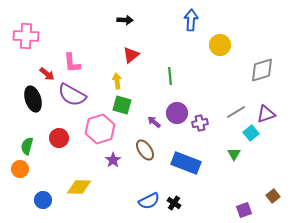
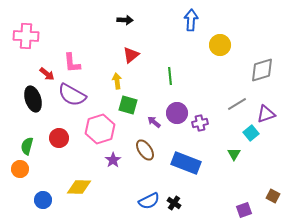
green square: moved 6 px right
gray line: moved 1 px right, 8 px up
brown square: rotated 24 degrees counterclockwise
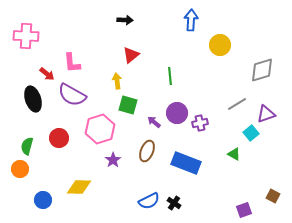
brown ellipse: moved 2 px right, 1 px down; rotated 55 degrees clockwise
green triangle: rotated 32 degrees counterclockwise
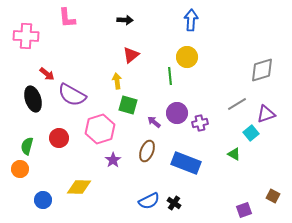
yellow circle: moved 33 px left, 12 px down
pink L-shape: moved 5 px left, 45 px up
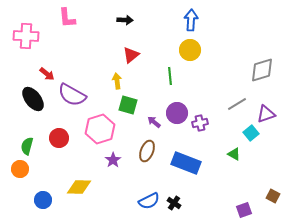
yellow circle: moved 3 px right, 7 px up
black ellipse: rotated 20 degrees counterclockwise
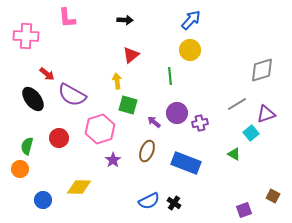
blue arrow: rotated 40 degrees clockwise
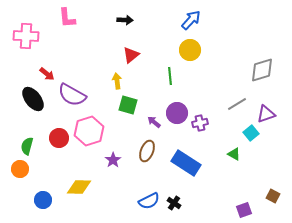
pink hexagon: moved 11 px left, 2 px down
blue rectangle: rotated 12 degrees clockwise
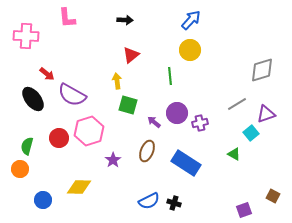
black cross: rotated 16 degrees counterclockwise
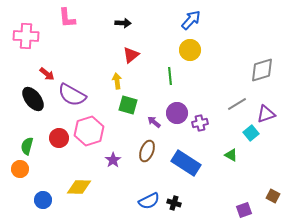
black arrow: moved 2 px left, 3 px down
green triangle: moved 3 px left, 1 px down
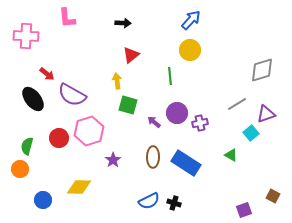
brown ellipse: moved 6 px right, 6 px down; rotated 20 degrees counterclockwise
